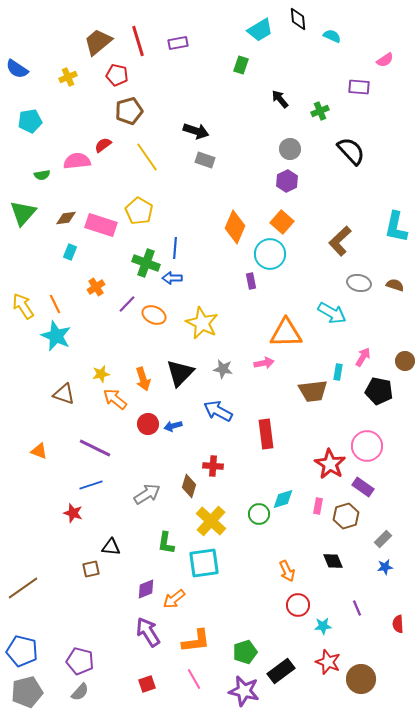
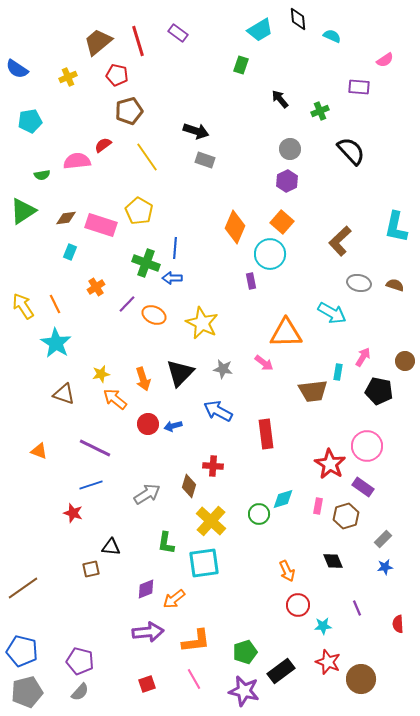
purple rectangle at (178, 43): moved 10 px up; rotated 48 degrees clockwise
green triangle at (23, 213): moved 2 px up; rotated 16 degrees clockwise
cyan star at (56, 336): moved 7 px down; rotated 8 degrees clockwise
pink arrow at (264, 363): rotated 48 degrees clockwise
purple arrow at (148, 632): rotated 116 degrees clockwise
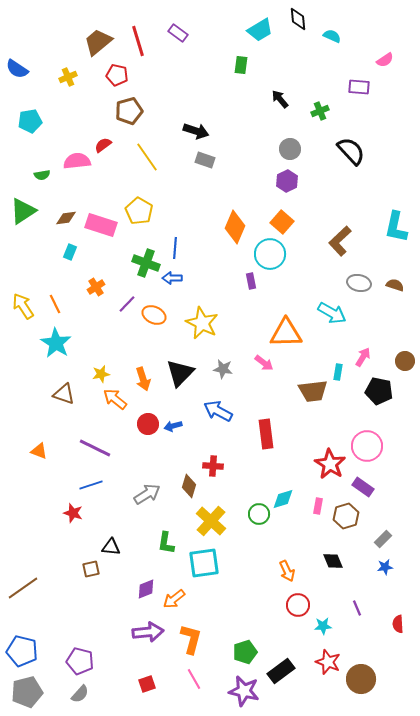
green rectangle at (241, 65): rotated 12 degrees counterclockwise
orange L-shape at (196, 641): moved 5 px left, 2 px up; rotated 68 degrees counterclockwise
gray semicircle at (80, 692): moved 2 px down
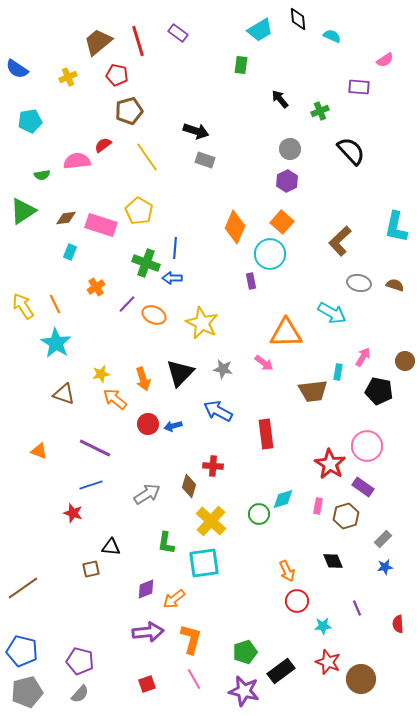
red circle at (298, 605): moved 1 px left, 4 px up
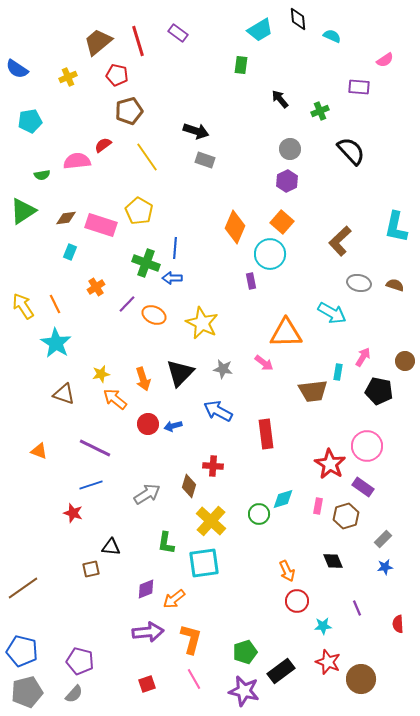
gray semicircle at (80, 694): moved 6 px left
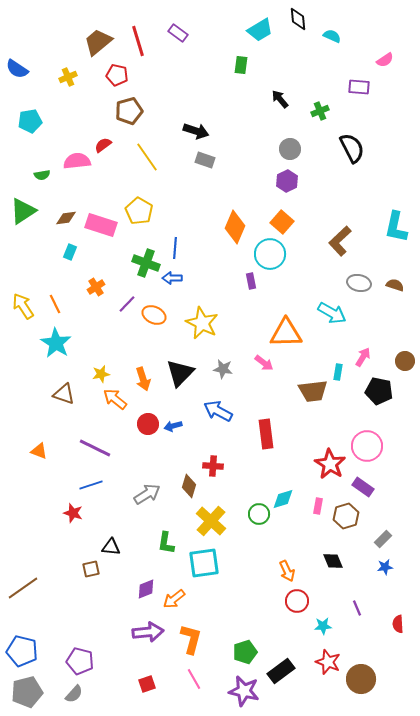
black semicircle at (351, 151): moved 1 px right, 3 px up; rotated 16 degrees clockwise
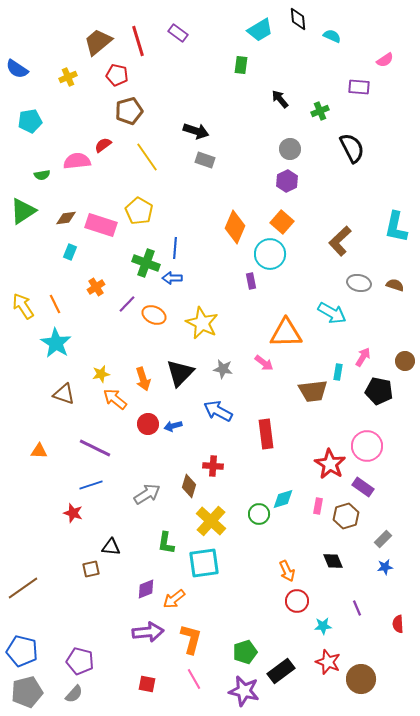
orange triangle at (39, 451): rotated 18 degrees counterclockwise
red square at (147, 684): rotated 30 degrees clockwise
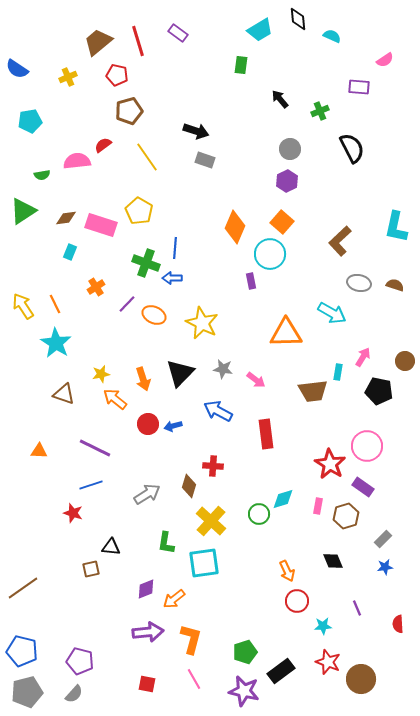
pink arrow at (264, 363): moved 8 px left, 17 px down
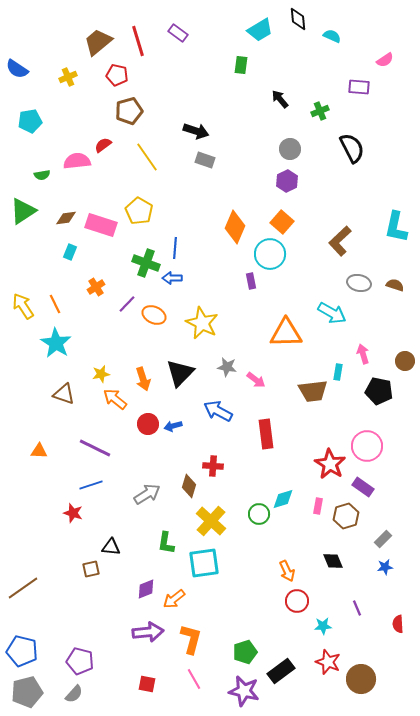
pink arrow at (363, 357): moved 3 px up; rotated 48 degrees counterclockwise
gray star at (223, 369): moved 4 px right, 2 px up
